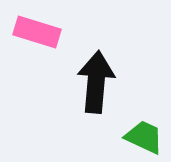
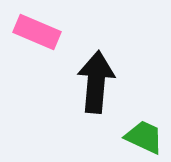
pink rectangle: rotated 6 degrees clockwise
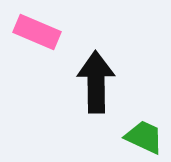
black arrow: rotated 6 degrees counterclockwise
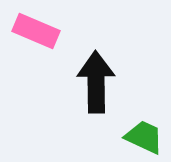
pink rectangle: moved 1 px left, 1 px up
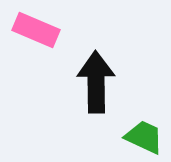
pink rectangle: moved 1 px up
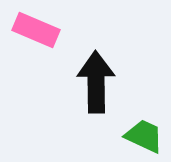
green trapezoid: moved 1 px up
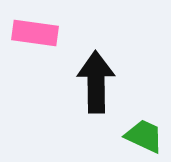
pink rectangle: moved 1 px left, 3 px down; rotated 15 degrees counterclockwise
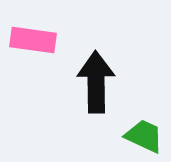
pink rectangle: moved 2 px left, 7 px down
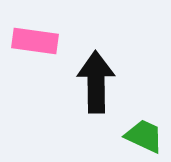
pink rectangle: moved 2 px right, 1 px down
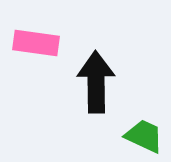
pink rectangle: moved 1 px right, 2 px down
